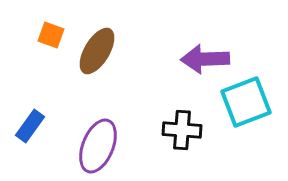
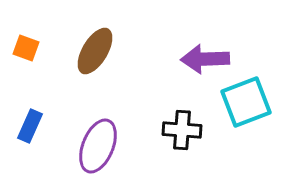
orange square: moved 25 px left, 13 px down
brown ellipse: moved 2 px left
blue rectangle: rotated 12 degrees counterclockwise
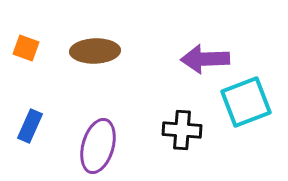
brown ellipse: rotated 57 degrees clockwise
purple ellipse: rotated 6 degrees counterclockwise
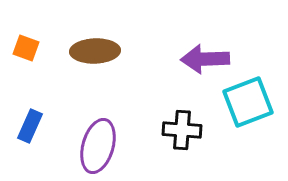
cyan square: moved 2 px right
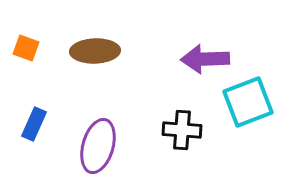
blue rectangle: moved 4 px right, 2 px up
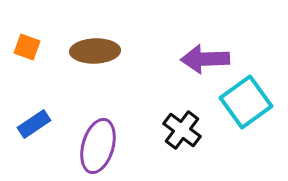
orange square: moved 1 px right, 1 px up
cyan square: moved 2 px left; rotated 15 degrees counterclockwise
blue rectangle: rotated 32 degrees clockwise
black cross: rotated 33 degrees clockwise
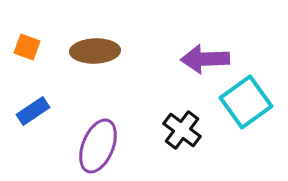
blue rectangle: moved 1 px left, 13 px up
purple ellipse: rotated 6 degrees clockwise
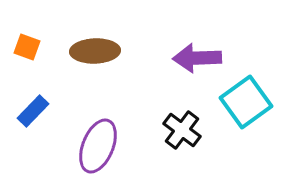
purple arrow: moved 8 px left, 1 px up
blue rectangle: rotated 12 degrees counterclockwise
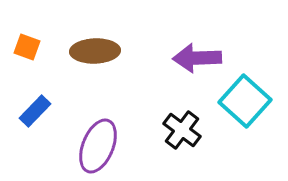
cyan square: moved 1 px left, 1 px up; rotated 12 degrees counterclockwise
blue rectangle: moved 2 px right
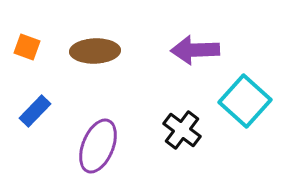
purple arrow: moved 2 px left, 8 px up
